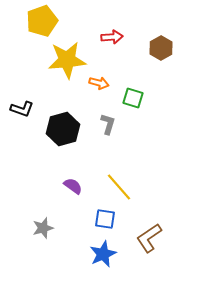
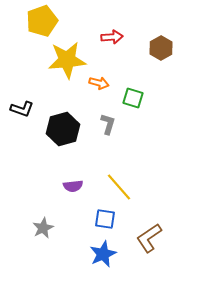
purple semicircle: rotated 138 degrees clockwise
gray star: rotated 10 degrees counterclockwise
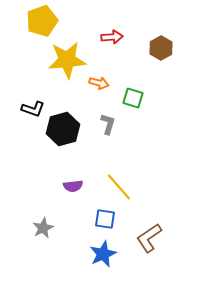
black L-shape: moved 11 px right
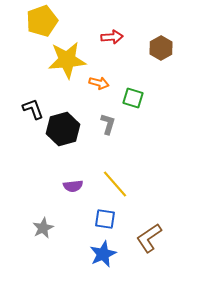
black L-shape: rotated 130 degrees counterclockwise
yellow line: moved 4 px left, 3 px up
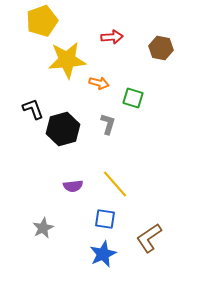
brown hexagon: rotated 20 degrees counterclockwise
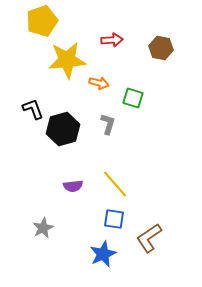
red arrow: moved 3 px down
blue square: moved 9 px right
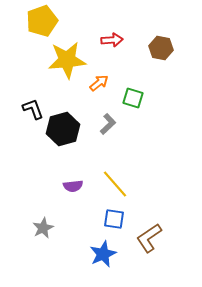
orange arrow: rotated 54 degrees counterclockwise
gray L-shape: rotated 30 degrees clockwise
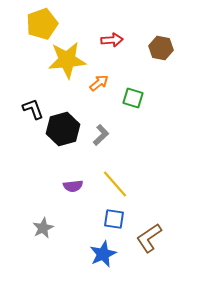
yellow pentagon: moved 3 px down
gray L-shape: moved 7 px left, 11 px down
